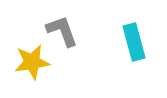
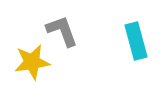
cyan rectangle: moved 2 px right, 1 px up
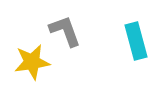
gray L-shape: moved 3 px right
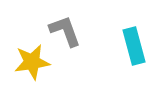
cyan rectangle: moved 2 px left, 5 px down
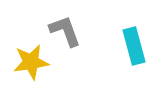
yellow star: moved 1 px left
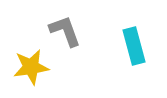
yellow star: moved 5 px down
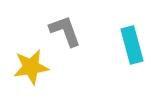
cyan rectangle: moved 2 px left, 1 px up
